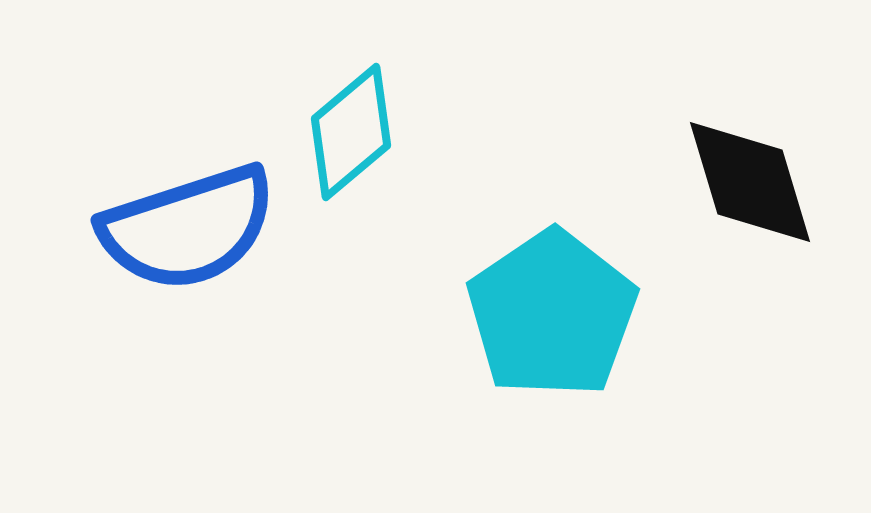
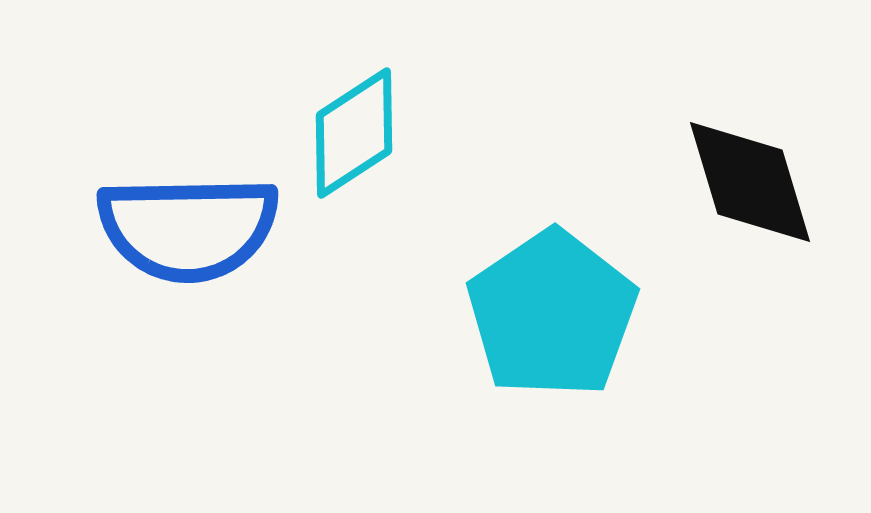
cyan diamond: moved 3 px right, 1 px down; rotated 7 degrees clockwise
blue semicircle: rotated 17 degrees clockwise
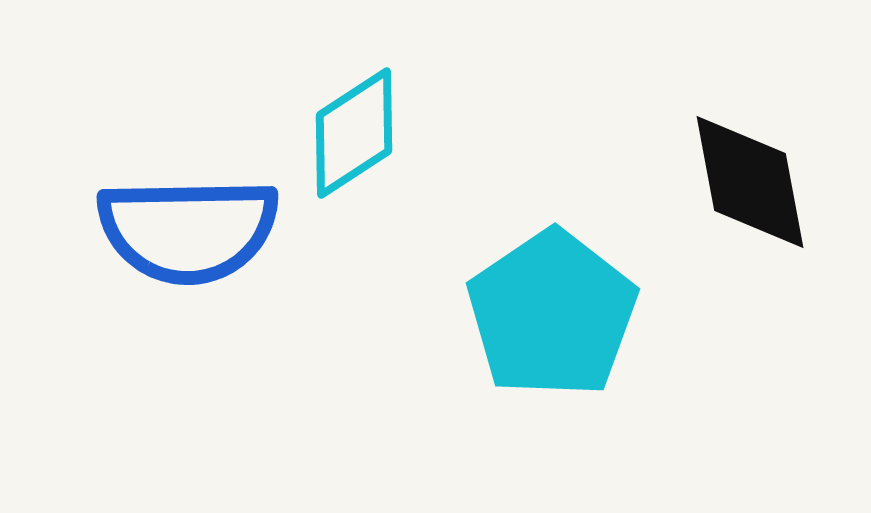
black diamond: rotated 6 degrees clockwise
blue semicircle: moved 2 px down
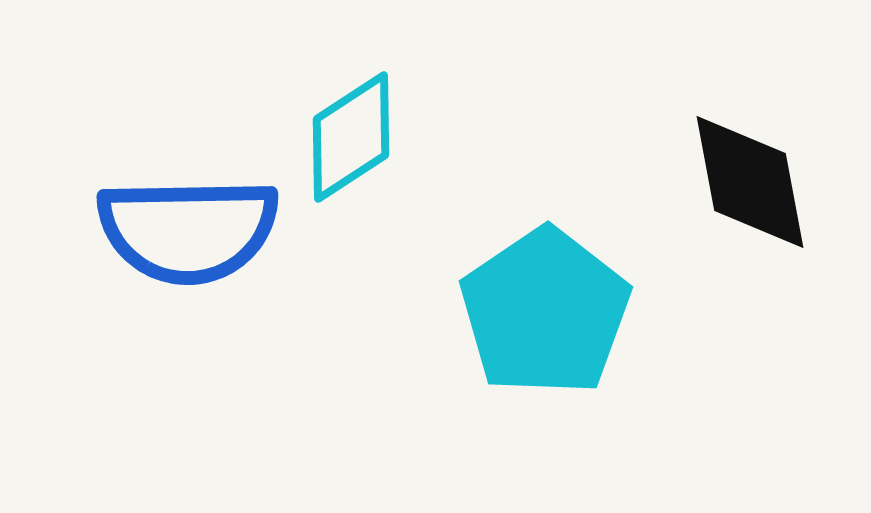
cyan diamond: moved 3 px left, 4 px down
cyan pentagon: moved 7 px left, 2 px up
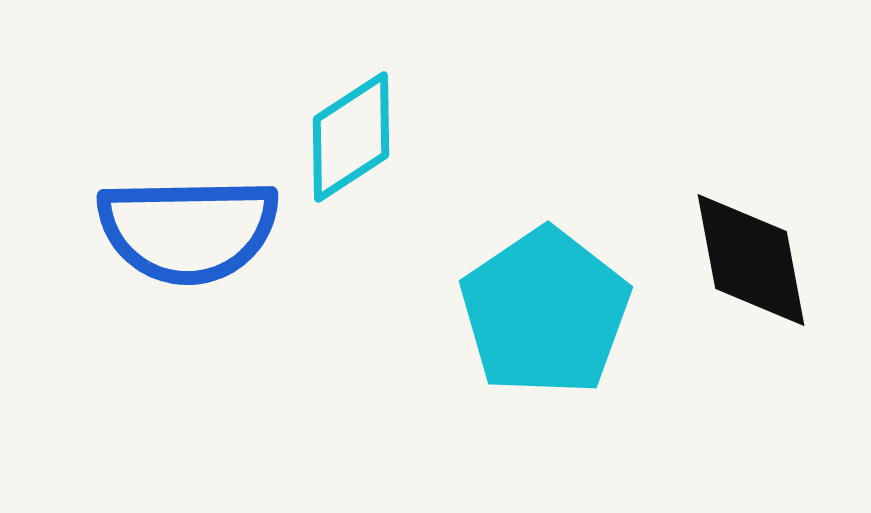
black diamond: moved 1 px right, 78 px down
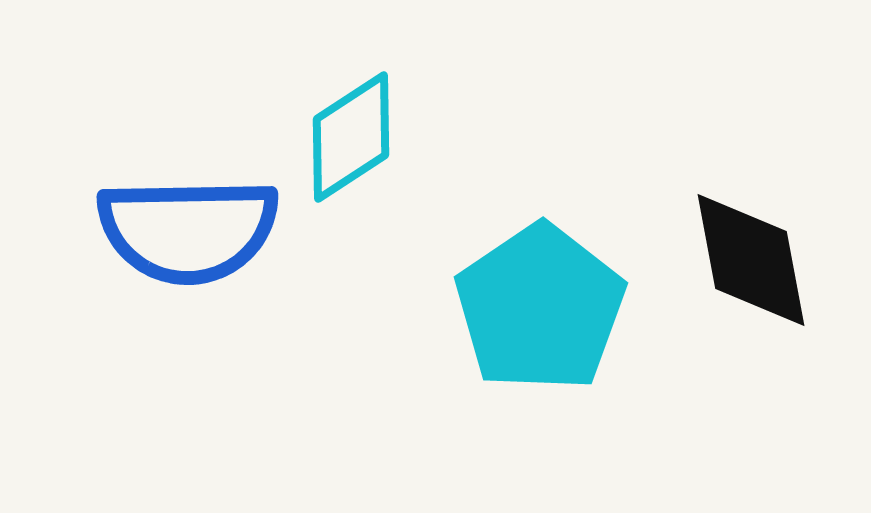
cyan pentagon: moved 5 px left, 4 px up
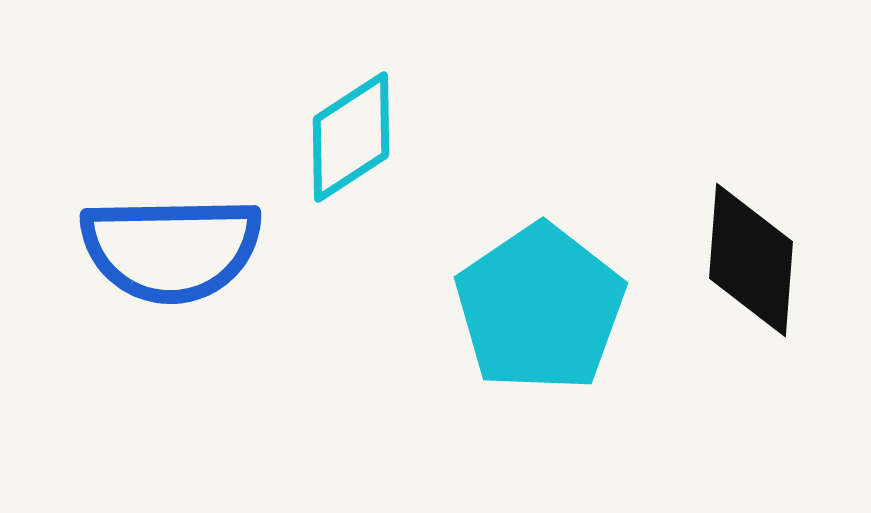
blue semicircle: moved 17 px left, 19 px down
black diamond: rotated 15 degrees clockwise
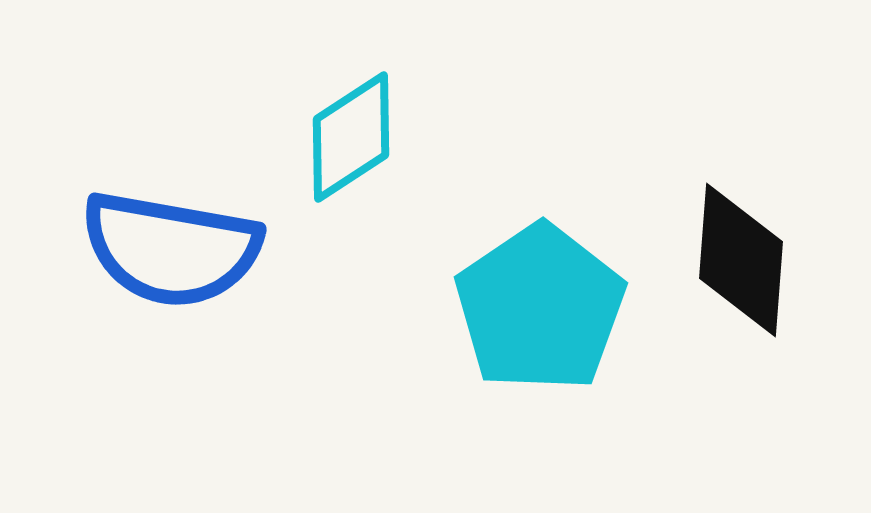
blue semicircle: rotated 11 degrees clockwise
black diamond: moved 10 px left
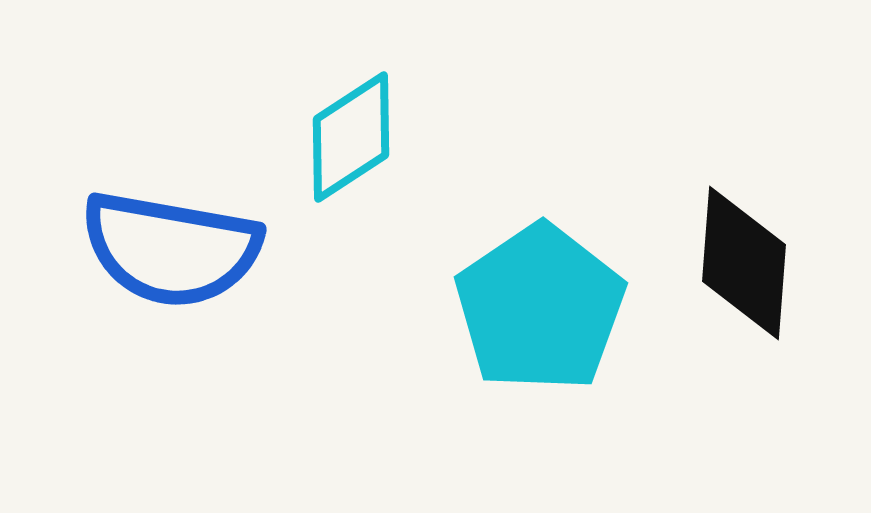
black diamond: moved 3 px right, 3 px down
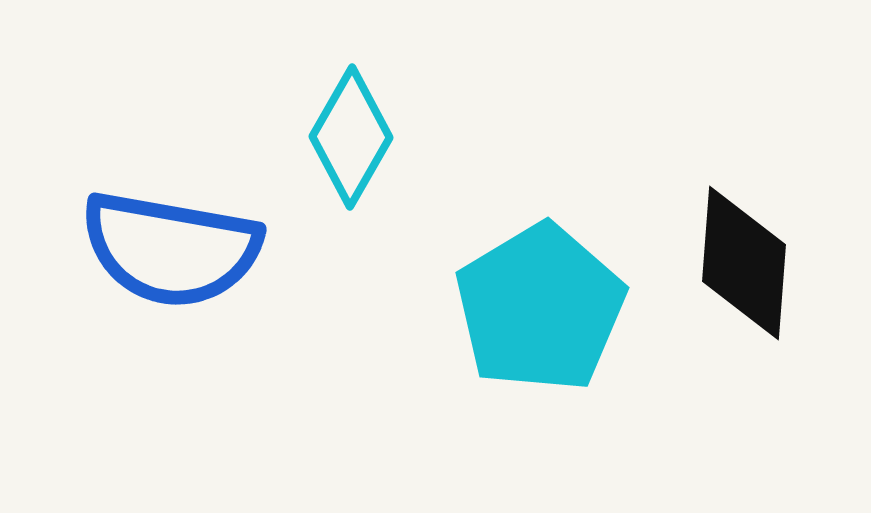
cyan diamond: rotated 27 degrees counterclockwise
cyan pentagon: rotated 3 degrees clockwise
